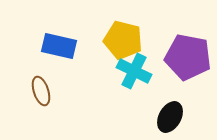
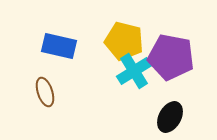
yellow pentagon: moved 1 px right, 1 px down
purple pentagon: moved 17 px left
cyan cross: rotated 32 degrees clockwise
brown ellipse: moved 4 px right, 1 px down
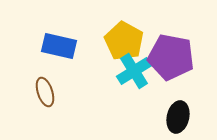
yellow pentagon: rotated 15 degrees clockwise
black ellipse: moved 8 px right; rotated 16 degrees counterclockwise
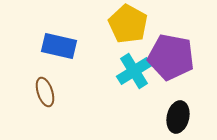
yellow pentagon: moved 4 px right, 17 px up
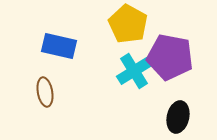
purple pentagon: moved 1 px left
brown ellipse: rotated 8 degrees clockwise
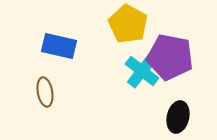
cyan cross: moved 8 px right; rotated 20 degrees counterclockwise
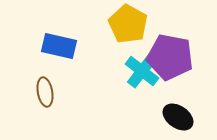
black ellipse: rotated 68 degrees counterclockwise
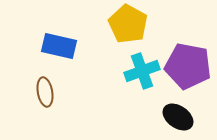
purple pentagon: moved 18 px right, 9 px down
cyan cross: rotated 32 degrees clockwise
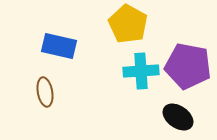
cyan cross: moved 1 px left; rotated 16 degrees clockwise
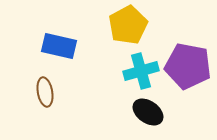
yellow pentagon: moved 1 px down; rotated 15 degrees clockwise
cyan cross: rotated 12 degrees counterclockwise
black ellipse: moved 30 px left, 5 px up
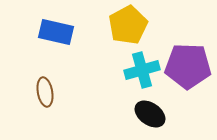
blue rectangle: moved 3 px left, 14 px up
purple pentagon: rotated 9 degrees counterclockwise
cyan cross: moved 1 px right, 1 px up
black ellipse: moved 2 px right, 2 px down
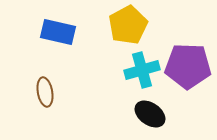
blue rectangle: moved 2 px right
